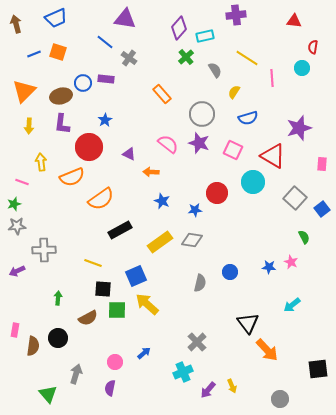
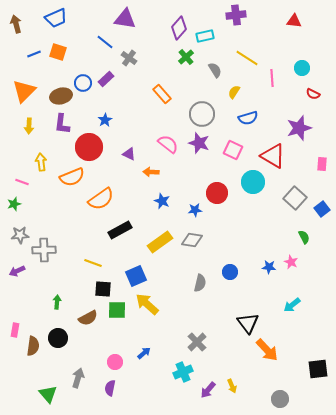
red semicircle at (313, 47): moved 47 px down; rotated 72 degrees counterclockwise
purple rectangle at (106, 79): rotated 49 degrees counterclockwise
gray star at (17, 226): moved 3 px right, 9 px down
green arrow at (58, 298): moved 1 px left, 4 px down
gray arrow at (76, 374): moved 2 px right, 4 px down
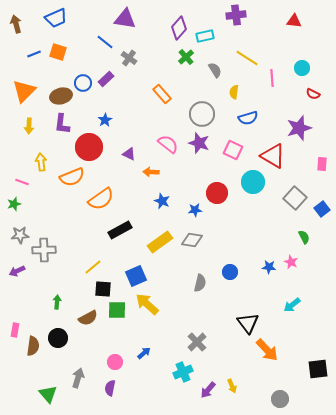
yellow semicircle at (234, 92): rotated 24 degrees counterclockwise
yellow line at (93, 263): moved 4 px down; rotated 60 degrees counterclockwise
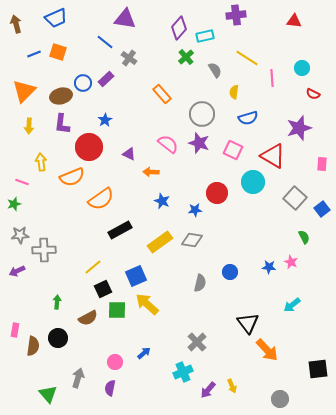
black square at (103, 289): rotated 30 degrees counterclockwise
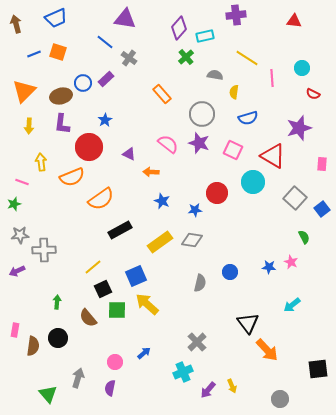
gray semicircle at (215, 70): moved 5 px down; rotated 49 degrees counterclockwise
brown semicircle at (88, 318): rotated 78 degrees clockwise
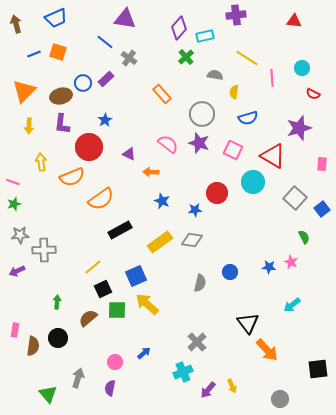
pink line at (22, 182): moved 9 px left
brown semicircle at (88, 318): rotated 90 degrees clockwise
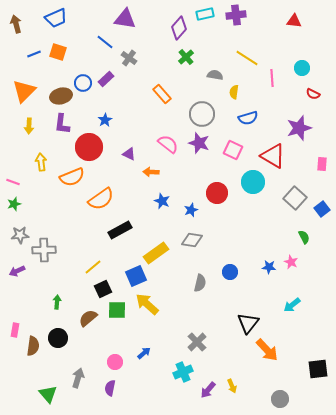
cyan rectangle at (205, 36): moved 22 px up
blue star at (195, 210): moved 4 px left; rotated 16 degrees counterclockwise
yellow rectangle at (160, 242): moved 4 px left, 11 px down
black triangle at (248, 323): rotated 15 degrees clockwise
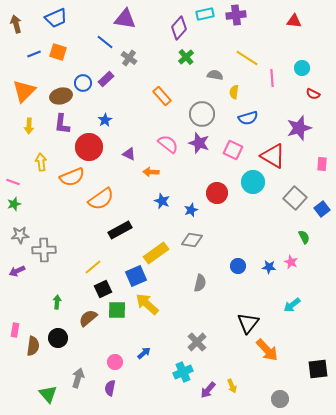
orange rectangle at (162, 94): moved 2 px down
blue circle at (230, 272): moved 8 px right, 6 px up
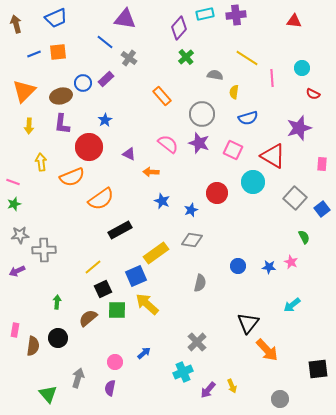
orange square at (58, 52): rotated 24 degrees counterclockwise
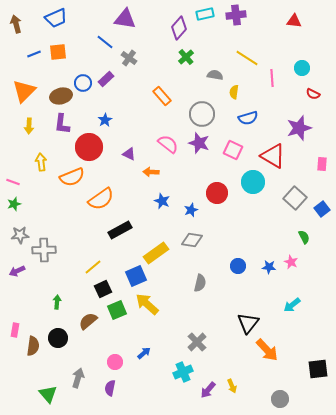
green square at (117, 310): rotated 24 degrees counterclockwise
brown semicircle at (88, 318): moved 3 px down
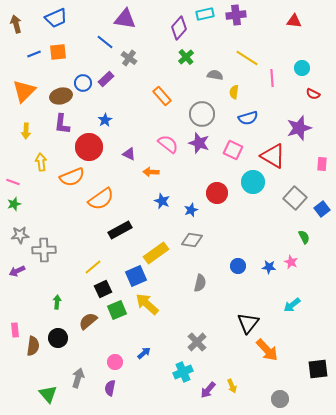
yellow arrow at (29, 126): moved 3 px left, 5 px down
pink rectangle at (15, 330): rotated 16 degrees counterclockwise
